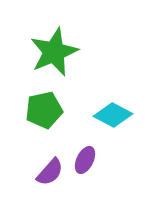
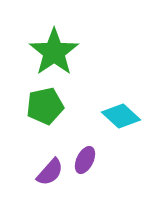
green star: rotated 12 degrees counterclockwise
green pentagon: moved 1 px right, 4 px up
cyan diamond: moved 8 px right, 1 px down; rotated 15 degrees clockwise
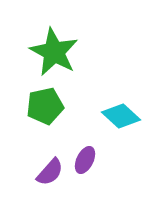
green star: rotated 9 degrees counterclockwise
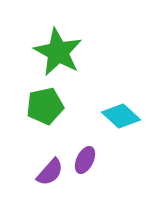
green star: moved 4 px right
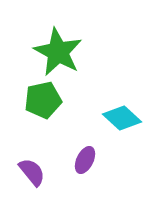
green pentagon: moved 2 px left, 6 px up
cyan diamond: moved 1 px right, 2 px down
purple semicircle: moved 18 px left; rotated 80 degrees counterclockwise
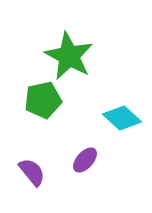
green star: moved 11 px right, 4 px down
purple ellipse: rotated 16 degrees clockwise
